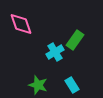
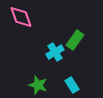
pink diamond: moved 7 px up
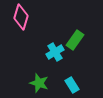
pink diamond: rotated 35 degrees clockwise
green star: moved 1 px right, 2 px up
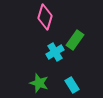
pink diamond: moved 24 px right
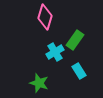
cyan rectangle: moved 7 px right, 14 px up
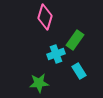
cyan cross: moved 1 px right, 2 px down; rotated 12 degrees clockwise
green star: rotated 24 degrees counterclockwise
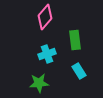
pink diamond: rotated 25 degrees clockwise
green rectangle: rotated 42 degrees counterclockwise
cyan cross: moved 9 px left
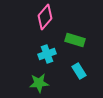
green rectangle: rotated 66 degrees counterclockwise
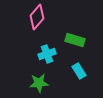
pink diamond: moved 8 px left
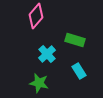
pink diamond: moved 1 px left, 1 px up
cyan cross: rotated 24 degrees counterclockwise
green star: rotated 18 degrees clockwise
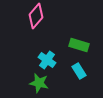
green rectangle: moved 4 px right, 5 px down
cyan cross: moved 6 px down; rotated 12 degrees counterclockwise
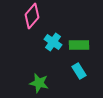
pink diamond: moved 4 px left
green rectangle: rotated 18 degrees counterclockwise
cyan cross: moved 6 px right, 18 px up
